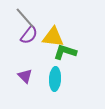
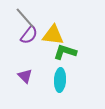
yellow triangle: moved 2 px up
cyan ellipse: moved 5 px right, 1 px down
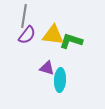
gray line: moved 1 px left, 2 px up; rotated 50 degrees clockwise
purple semicircle: moved 2 px left
green L-shape: moved 6 px right, 11 px up
purple triangle: moved 22 px right, 8 px up; rotated 28 degrees counterclockwise
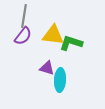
purple semicircle: moved 4 px left, 1 px down
green L-shape: moved 2 px down
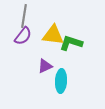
purple triangle: moved 2 px left, 2 px up; rotated 42 degrees counterclockwise
cyan ellipse: moved 1 px right, 1 px down
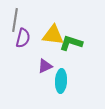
gray line: moved 9 px left, 4 px down
purple semicircle: moved 2 px down; rotated 24 degrees counterclockwise
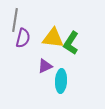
yellow triangle: moved 3 px down
green L-shape: rotated 75 degrees counterclockwise
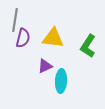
green L-shape: moved 17 px right, 3 px down
